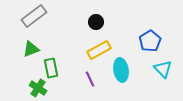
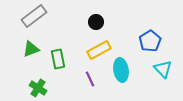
green rectangle: moved 7 px right, 9 px up
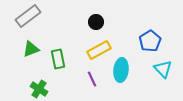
gray rectangle: moved 6 px left
cyan ellipse: rotated 15 degrees clockwise
purple line: moved 2 px right
green cross: moved 1 px right, 1 px down
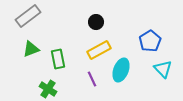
cyan ellipse: rotated 15 degrees clockwise
green cross: moved 9 px right
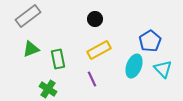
black circle: moved 1 px left, 3 px up
cyan ellipse: moved 13 px right, 4 px up
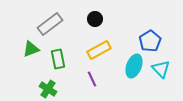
gray rectangle: moved 22 px right, 8 px down
cyan triangle: moved 2 px left
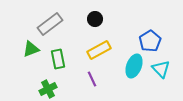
green cross: rotated 30 degrees clockwise
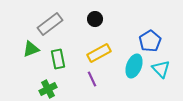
yellow rectangle: moved 3 px down
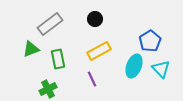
yellow rectangle: moved 2 px up
